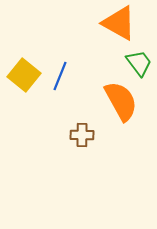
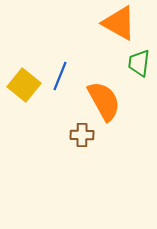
green trapezoid: rotated 136 degrees counterclockwise
yellow square: moved 10 px down
orange semicircle: moved 17 px left
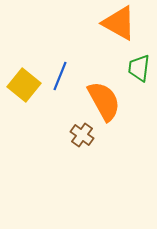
green trapezoid: moved 5 px down
brown cross: rotated 35 degrees clockwise
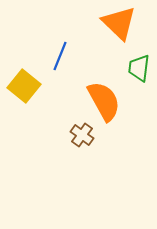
orange triangle: rotated 15 degrees clockwise
blue line: moved 20 px up
yellow square: moved 1 px down
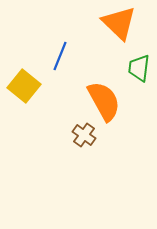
brown cross: moved 2 px right
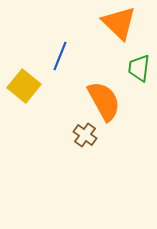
brown cross: moved 1 px right
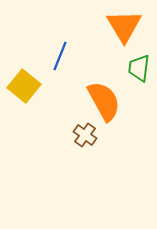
orange triangle: moved 5 px right, 3 px down; rotated 15 degrees clockwise
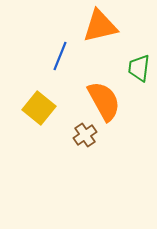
orange triangle: moved 24 px left; rotated 48 degrees clockwise
yellow square: moved 15 px right, 22 px down
brown cross: rotated 20 degrees clockwise
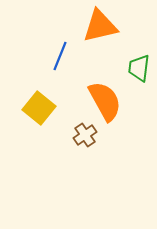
orange semicircle: moved 1 px right
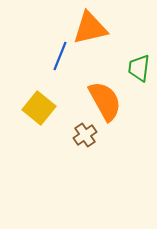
orange triangle: moved 10 px left, 2 px down
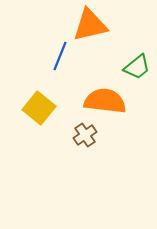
orange triangle: moved 3 px up
green trapezoid: moved 2 px left, 1 px up; rotated 136 degrees counterclockwise
orange semicircle: rotated 54 degrees counterclockwise
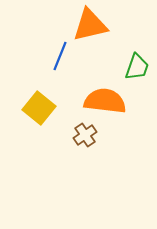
green trapezoid: rotated 32 degrees counterclockwise
